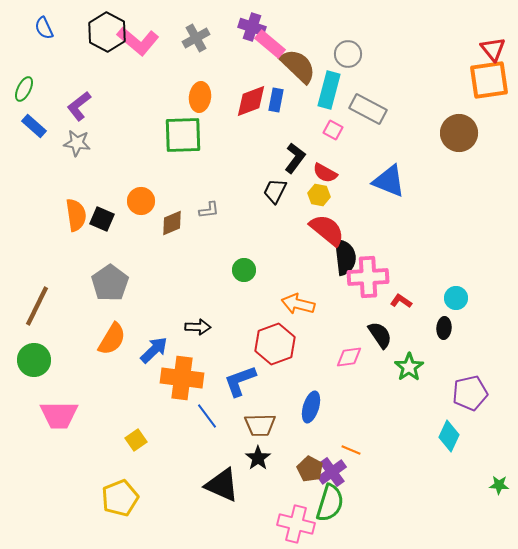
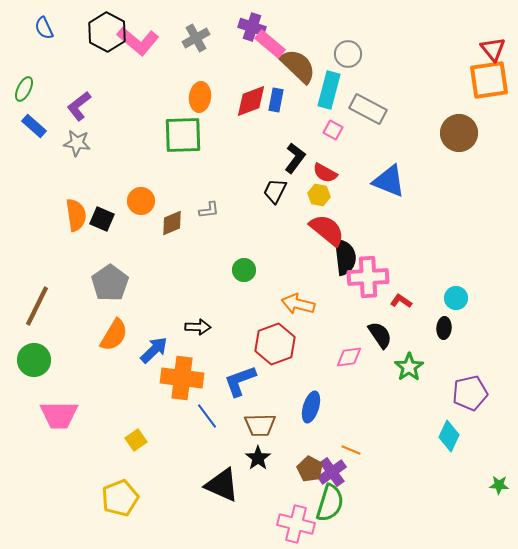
orange semicircle at (112, 339): moved 2 px right, 4 px up
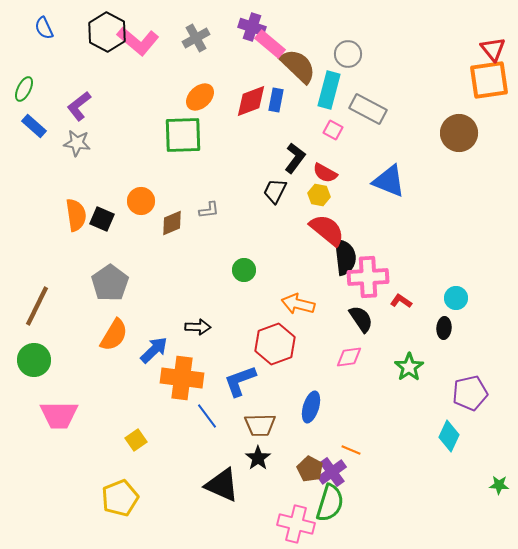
orange ellipse at (200, 97): rotated 40 degrees clockwise
black semicircle at (380, 335): moved 19 px left, 16 px up
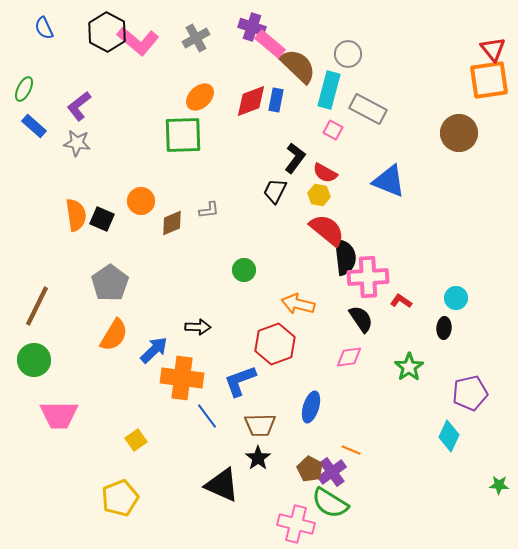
green semicircle at (330, 503): rotated 105 degrees clockwise
